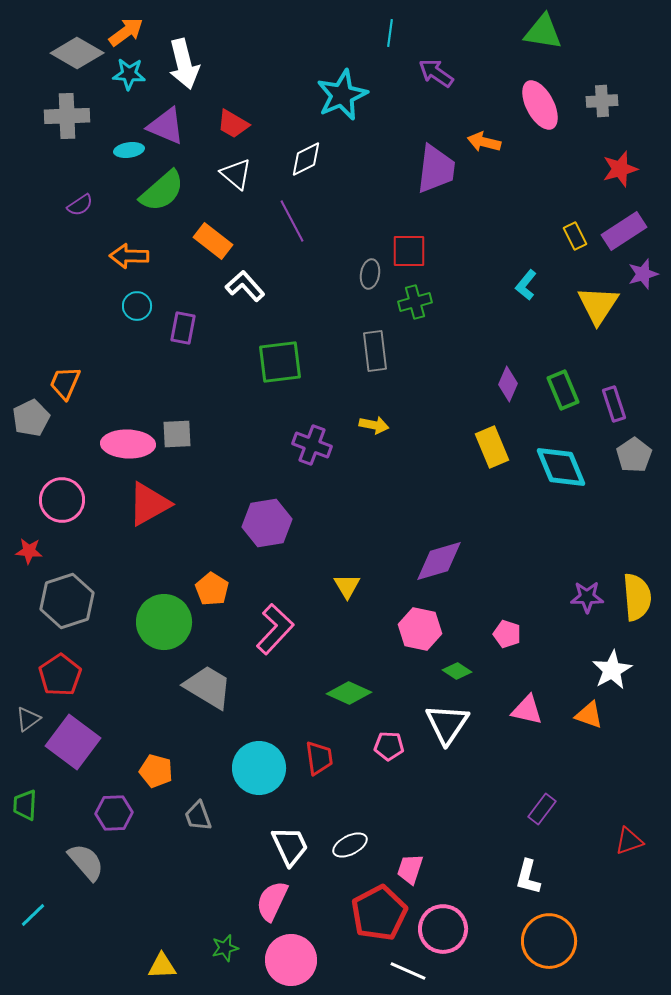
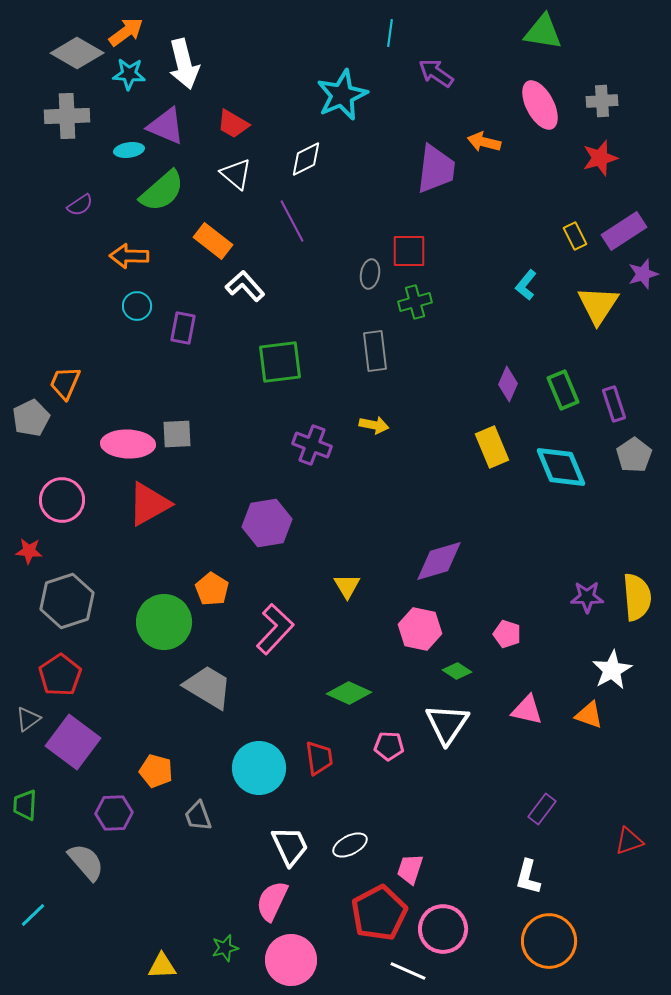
red star at (620, 169): moved 20 px left, 11 px up
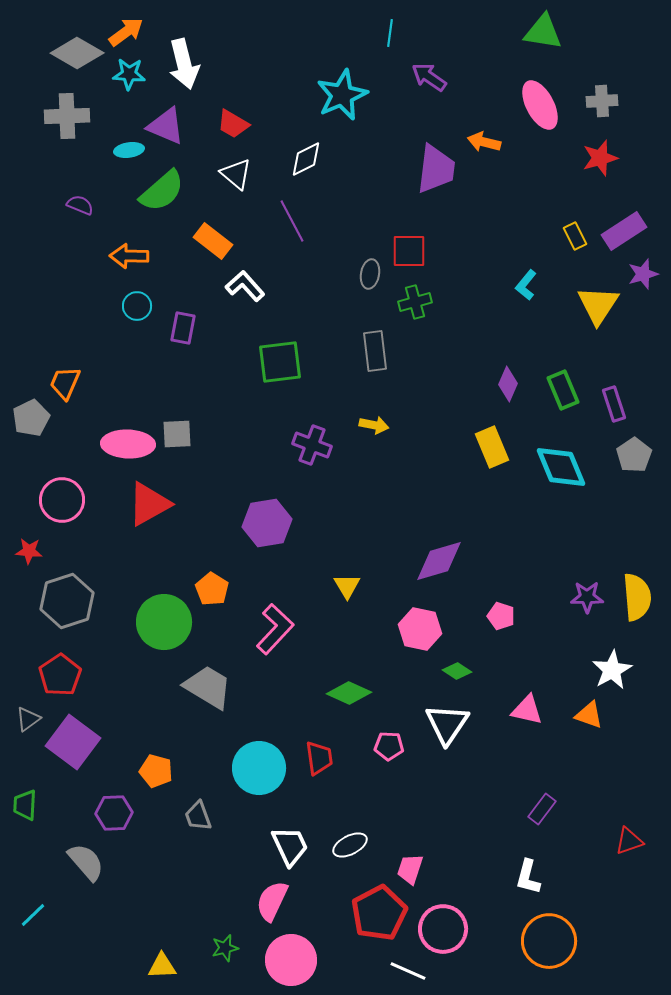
purple arrow at (436, 73): moved 7 px left, 4 px down
purple semicircle at (80, 205): rotated 124 degrees counterclockwise
pink pentagon at (507, 634): moved 6 px left, 18 px up
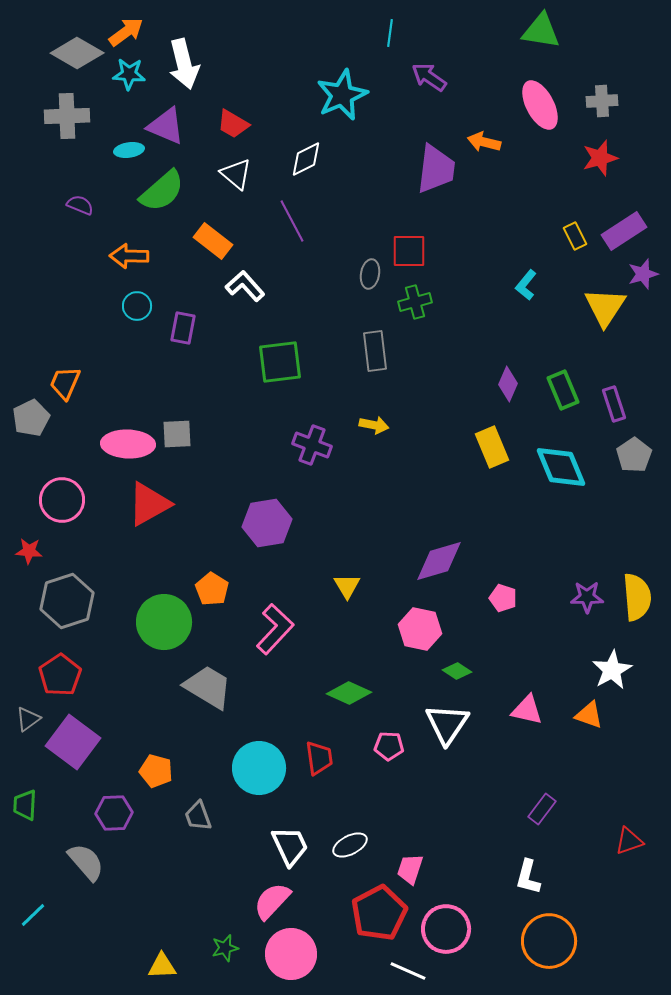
green triangle at (543, 32): moved 2 px left, 1 px up
yellow triangle at (598, 305): moved 7 px right, 2 px down
pink pentagon at (501, 616): moved 2 px right, 18 px up
pink semicircle at (272, 901): rotated 18 degrees clockwise
pink circle at (443, 929): moved 3 px right
pink circle at (291, 960): moved 6 px up
